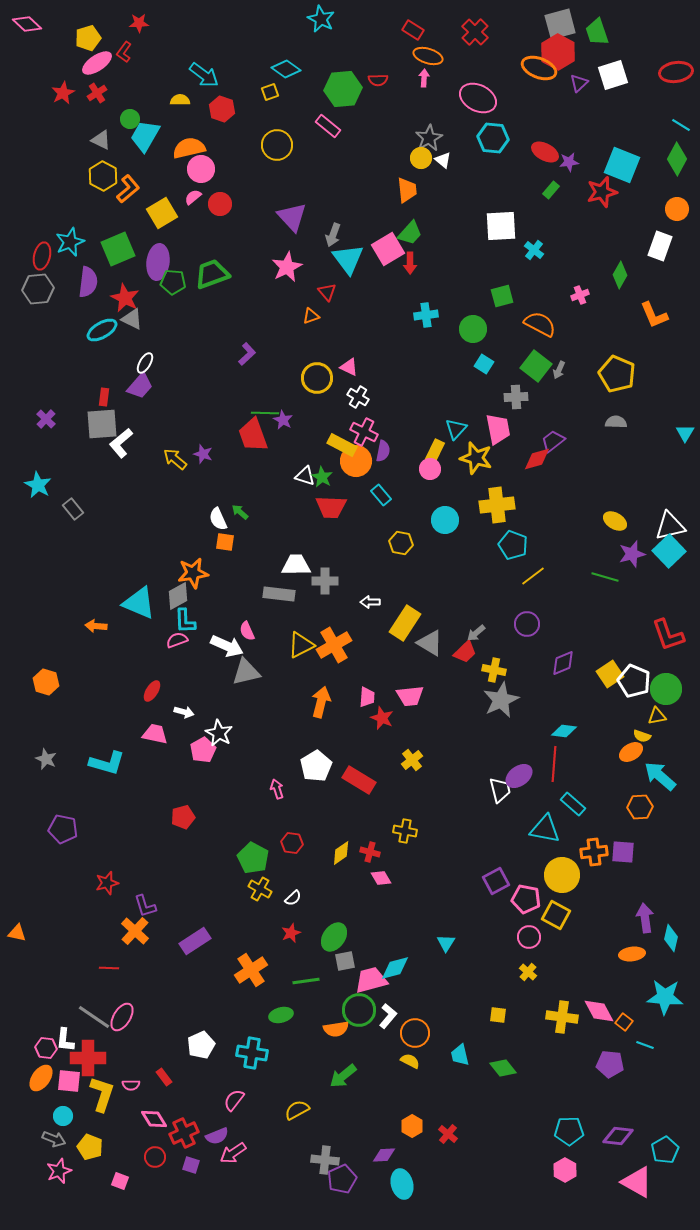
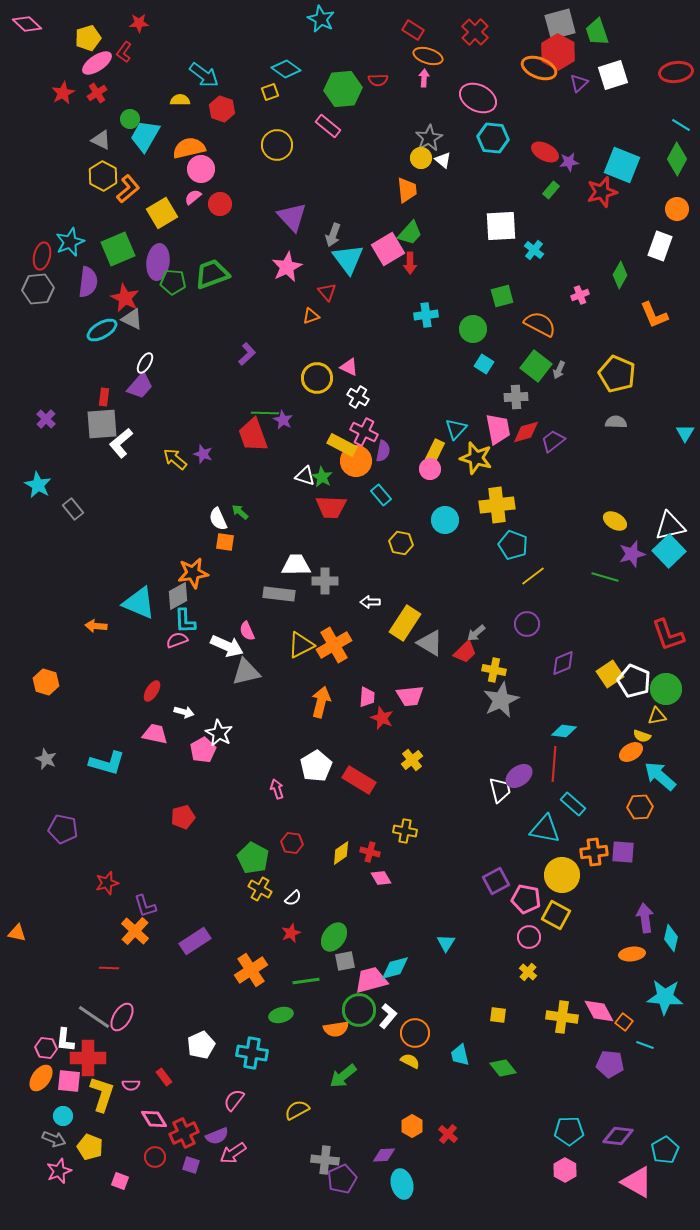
red diamond at (537, 459): moved 11 px left, 27 px up
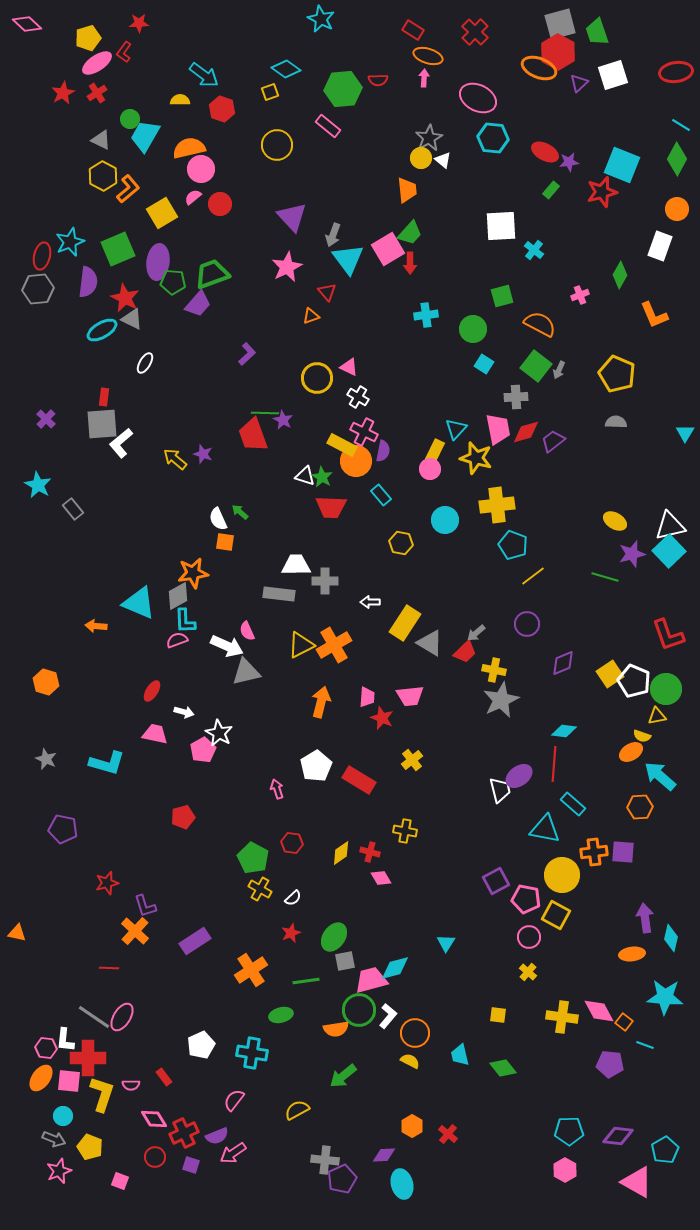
purple trapezoid at (140, 386): moved 58 px right, 82 px up
